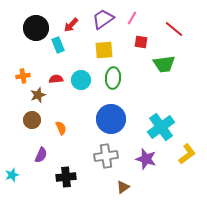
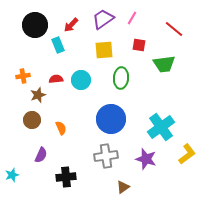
black circle: moved 1 px left, 3 px up
red square: moved 2 px left, 3 px down
green ellipse: moved 8 px right
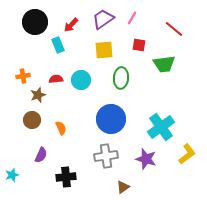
black circle: moved 3 px up
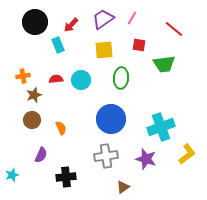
brown star: moved 4 px left
cyan cross: rotated 16 degrees clockwise
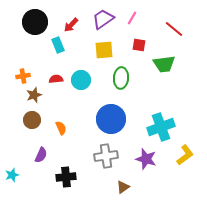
yellow L-shape: moved 2 px left, 1 px down
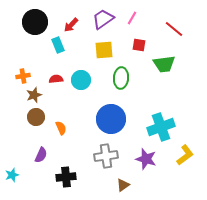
brown circle: moved 4 px right, 3 px up
brown triangle: moved 2 px up
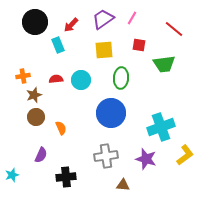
blue circle: moved 6 px up
brown triangle: rotated 40 degrees clockwise
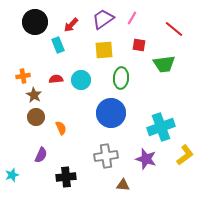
brown star: rotated 21 degrees counterclockwise
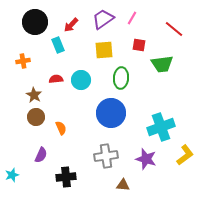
green trapezoid: moved 2 px left
orange cross: moved 15 px up
